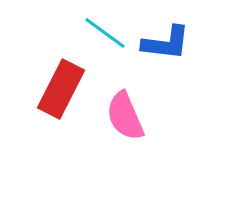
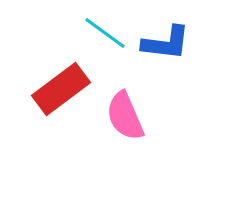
red rectangle: rotated 26 degrees clockwise
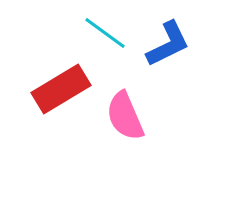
blue L-shape: moved 2 px right, 1 px down; rotated 33 degrees counterclockwise
red rectangle: rotated 6 degrees clockwise
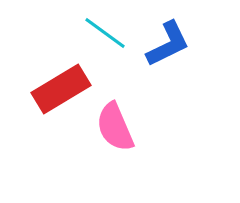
pink semicircle: moved 10 px left, 11 px down
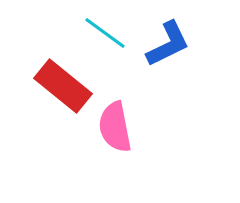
red rectangle: moved 2 px right, 3 px up; rotated 70 degrees clockwise
pink semicircle: rotated 12 degrees clockwise
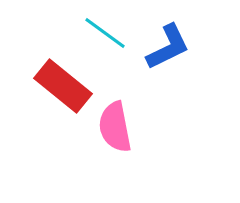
blue L-shape: moved 3 px down
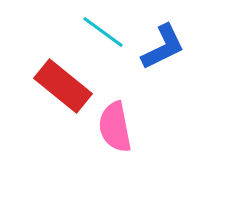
cyan line: moved 2 px left, 1 px up
blue L-shape: moved 5 px left
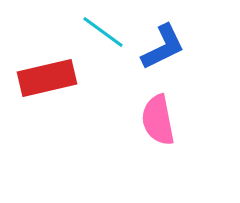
red rectangle: moved 16 px left, 8 px up; rotated 52 degrees counterclockwise
pink semicircle: moved 43 px right, 7 px up
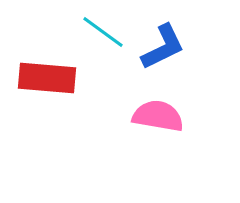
red rectangle: rotated 18 degrees clockwise
pink semicircle: moved 4 px up; rotated 111 degrees clockwise
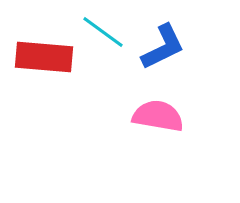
red rectangle: moved 3 px left, 21 px up
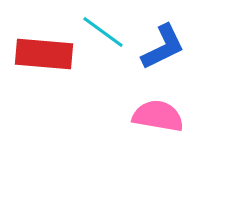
red rectangle: moved 3 px up
